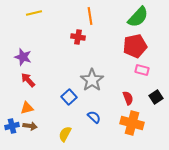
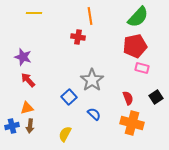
yellow line: rotated 14 degrees clockwise
pink rectangle: moved 2 px up
blue semicircle: moved 3 px up
brown arrow: rotated 88 degrees clockwise
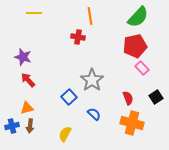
pink rectangle: rotated 32 degrees clockwise
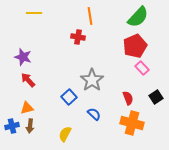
red pentagon: rotated 10 degrees counterclockwise
